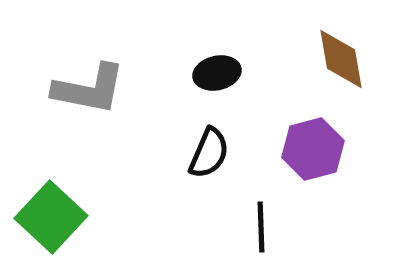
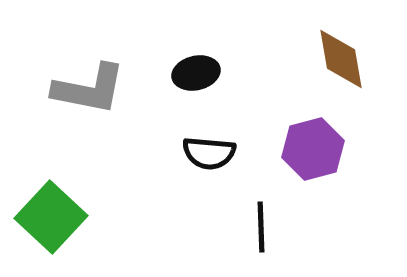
black ellipse: moved 21 px left
black semicircle: rotated 72 degrees clockwise
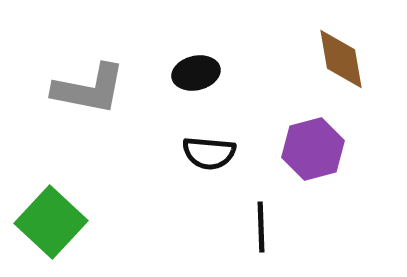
green square: moved 5 px down
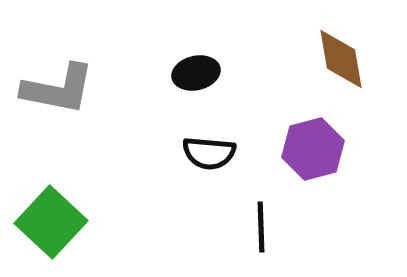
gray L-shape: moved 31 px left
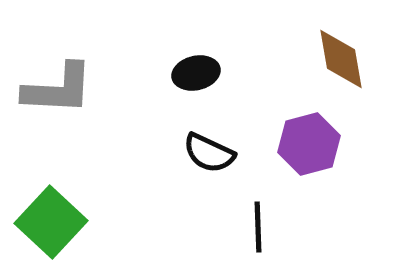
gray L-shape: rotated 8 degrees counterclockwise
purple hexagon: moved 4 px left, 5 px up
black semicircle: rotated 20 degrees clockwise
black line: moved 3 px left
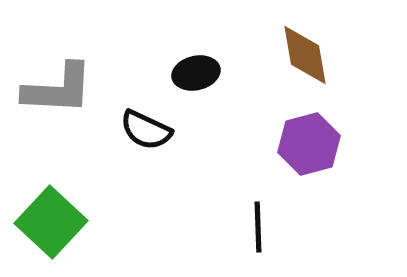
brown diamond: moved 36 px left, 4 px up
black semicircle: moved 63 px left, 23 px up
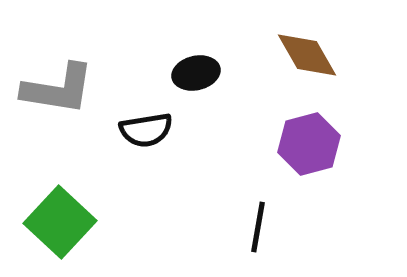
brown diamond: moved 2 px right; rotated 20 degrees counterclockwise
gray L-shape: rotated 6 degrees clockwise
black semicircle: rotated 34 degrees counterclockwise
green square: moved 9 px right
black line: rotated 12 degrees clockwise
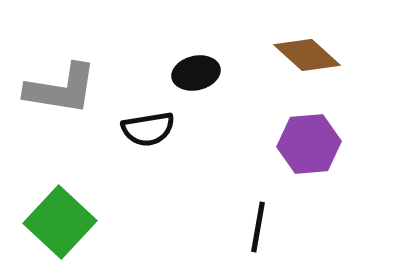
brown diamond: rotated 18 degrees counterclockwise
gray L-shape: moved 3 px right
black semicircle: moved 2 px right, 1 px up
purple hexagon: rotated 10 degrees clockwise
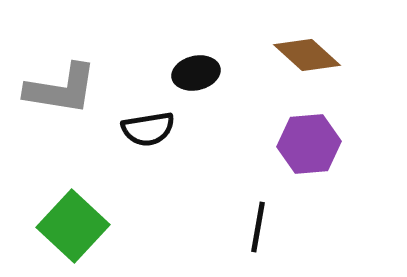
green square: moved 13 px right, 4 px down
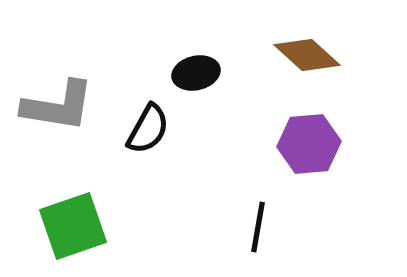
gray L-shape: moved 3 px left, 17 px down
black semicircle: rotated 52 degrees counterclockwise
green square: rotated 28 degrees clockwise
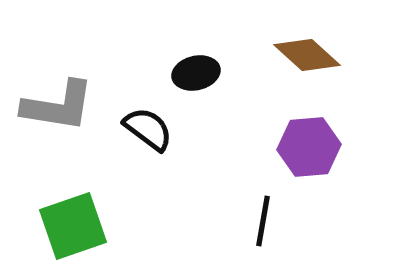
black semicircle: rotated 82 degrees counterclockwise
purple hexagon: moved 3 px down
black line: moved 5 px right, 6 px up
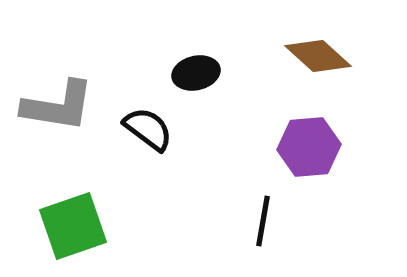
brown diamond: moved 11 px right, 1 px down
